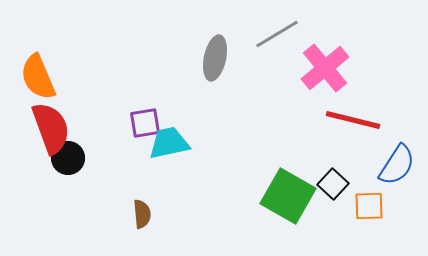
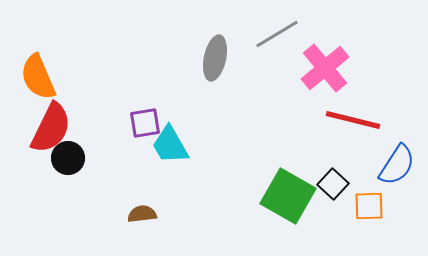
red semicircle: rotated 46 degrees clockwise
cyan trapezoid: moved 1 px right, 2 px down; rotated 108 degrees counterclockwise
brown semicircle: rotated 92 degrees counterclockwise
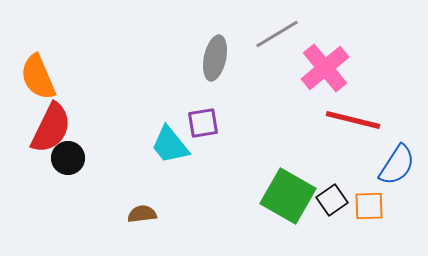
purple square: moved 58 px right
cyan trapezoid: rotated 9 degrees counterclockwise
black square: moved 1 px left, 16 px down; rotated 12 degrees clockwise
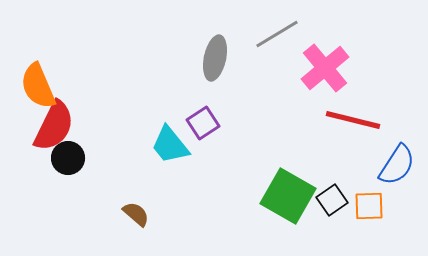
orange semicircle: moved 9 px down
purple square: rotated 24 degrees counterclockwise
red semicircle: moved 3 px right, 2 px up
brown semicircle: moved 6 px left; rotated 48 degrees clockwise
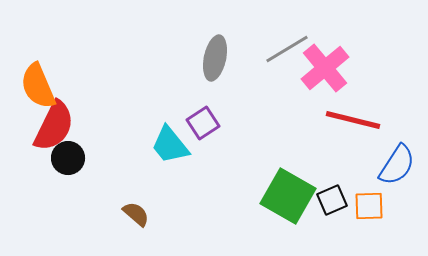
gray line: moved 10 px right, 15 px down
black square: rotated 12 degrees clockwise
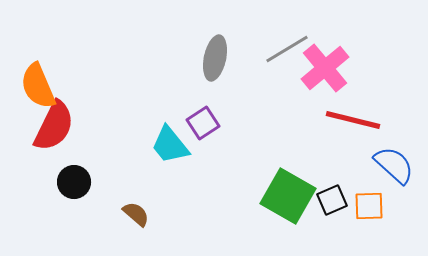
black circle: moved 6 px right, 24 px down
blue semicircle: moved 3 px left; rotated 81 degrees counterclockwise
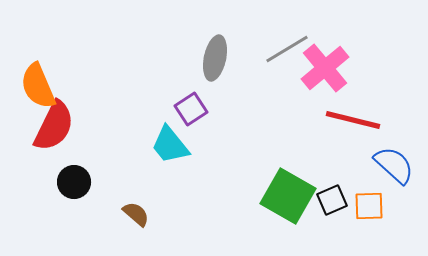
purple square: moved 12 px left, 14 px up
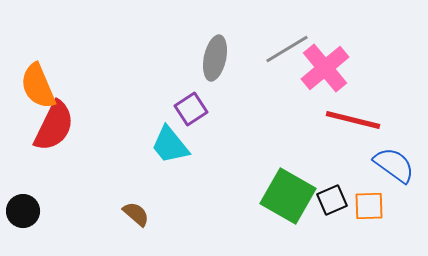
blue semicircle: rotated 6 degrees counterclockwise
black circle: moved 51 px left, 29 px down
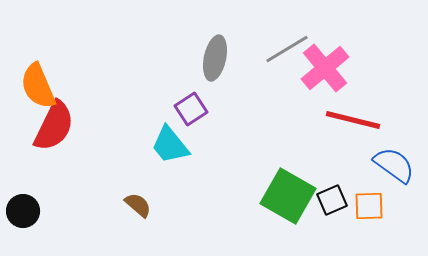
brown semicircle: moved 2 px right, 9 px up
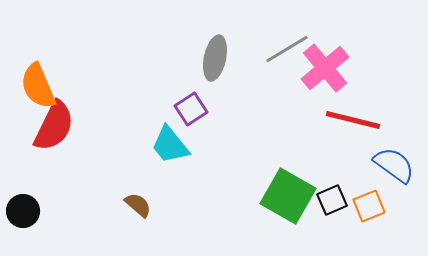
orange square: rotated 20 degrees counterclockwise
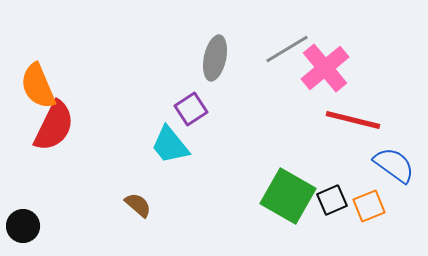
black circle: moved 15 px down
